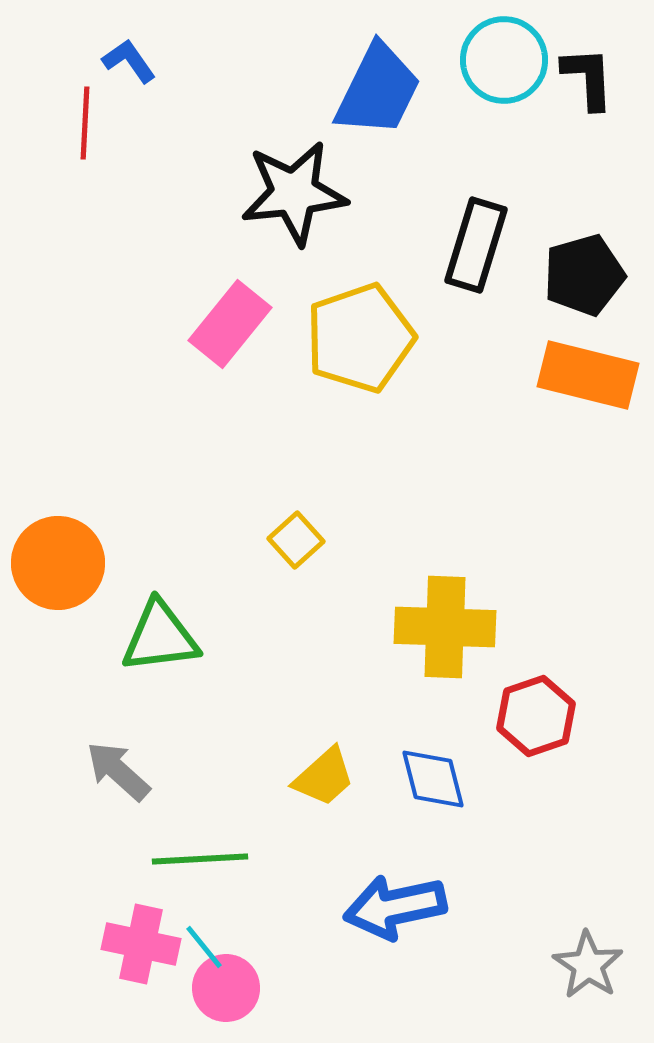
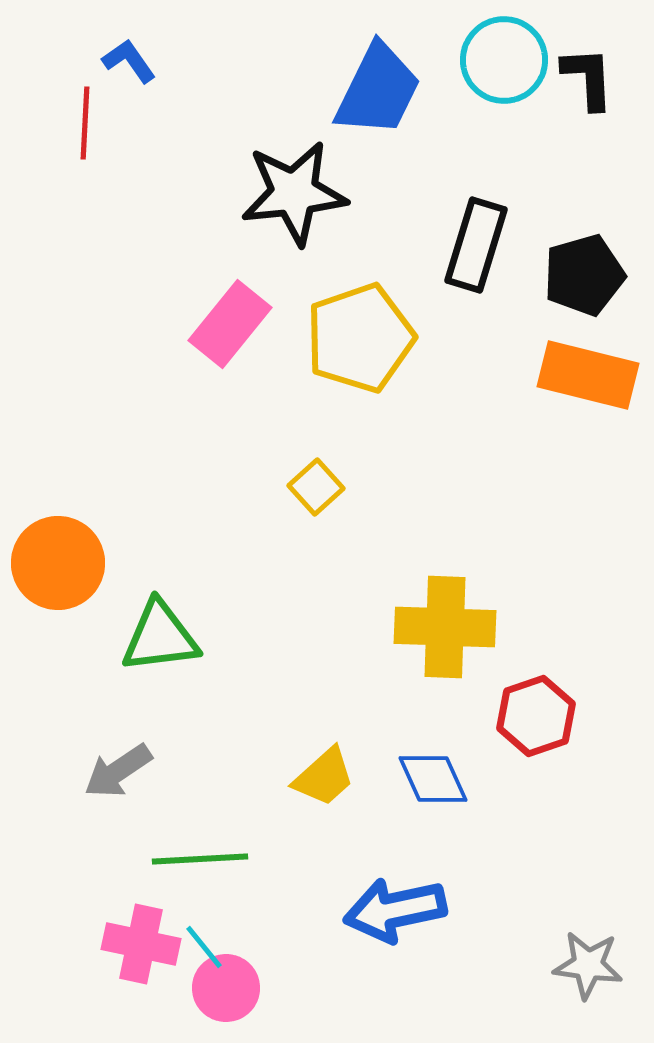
yellow square: moved 20 px right, 53 px up
gray arrow: rotated 76 degrees counterclockwise
blue diamond: rotated 10 degrees counterclockwise
blue arrow: moved 3 px down
gray star: rotated 26 degrees counterclockwise
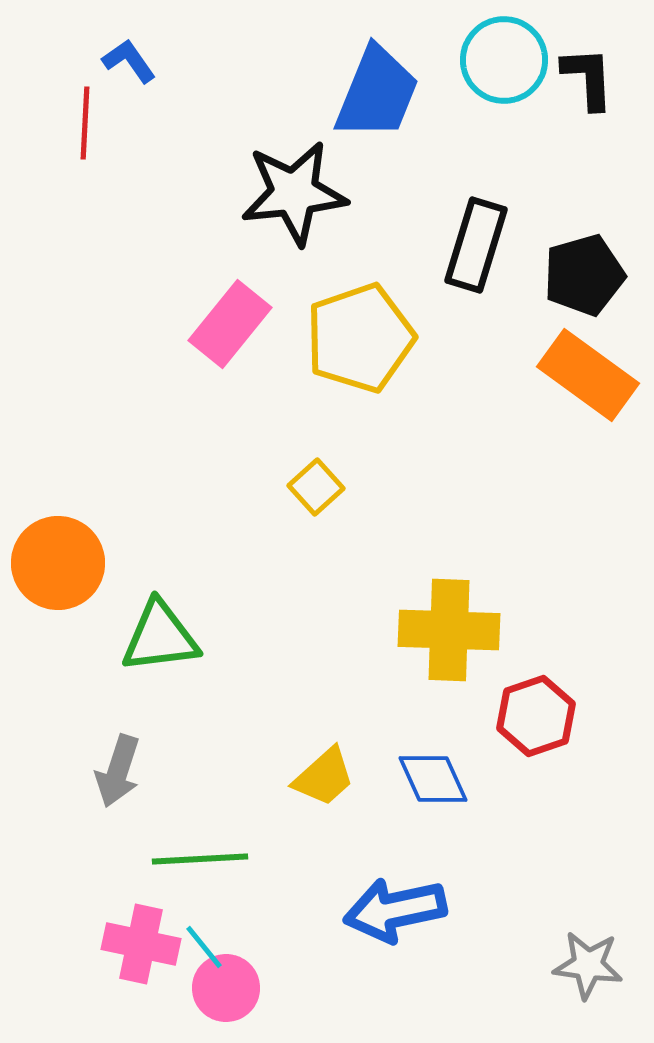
blue trapezoid: moved 1 px left, 3 px down; rotated 4 degrees counterclockwise
orange rectangle: rotated 22 degrees clockwise
yellow cross: moved 4 px right, 3 px down
gray arrow: rotated 38 degrees counterclockwise
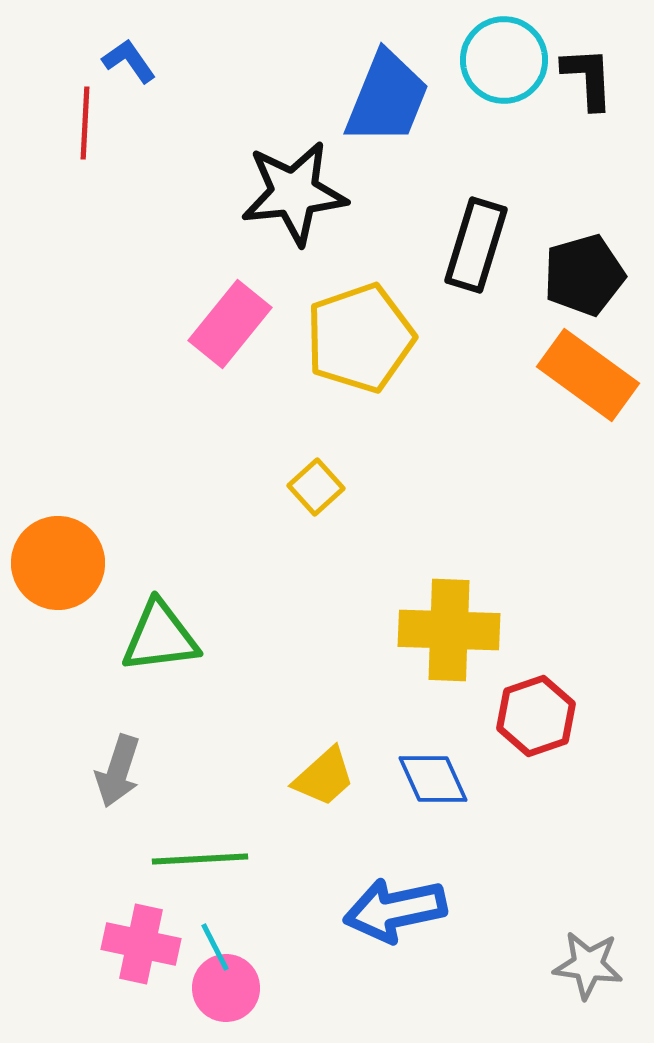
blue trapezoid: moved 10 px right, 5 px down
cyan line: moved 11 px right; rotated 12 degrees clockwise
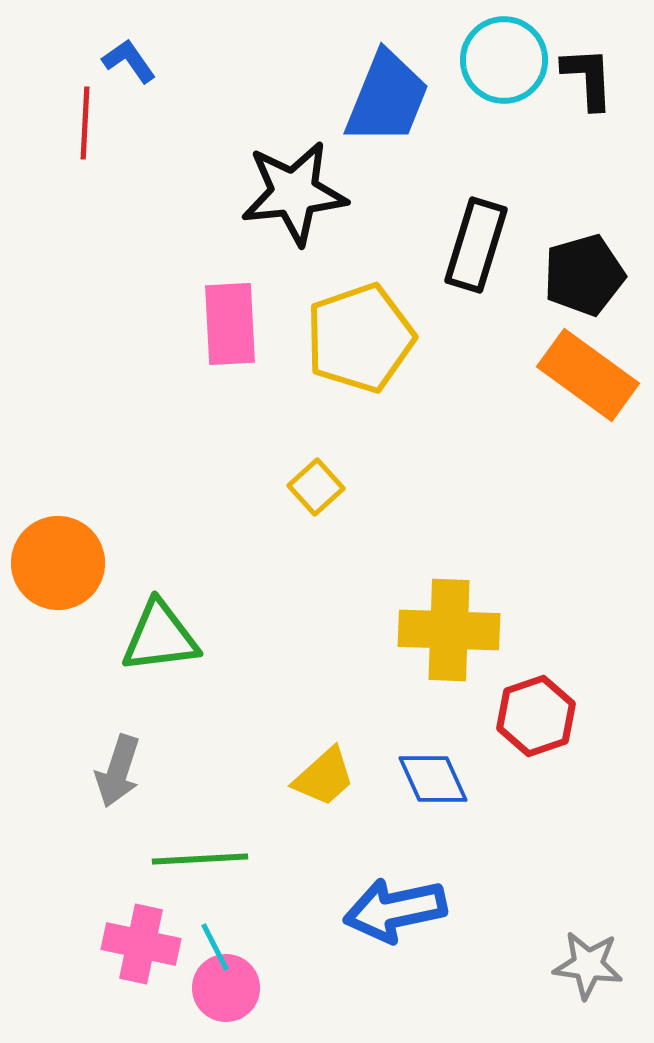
pink rectangle: rotated 42 degrees counterclockwise
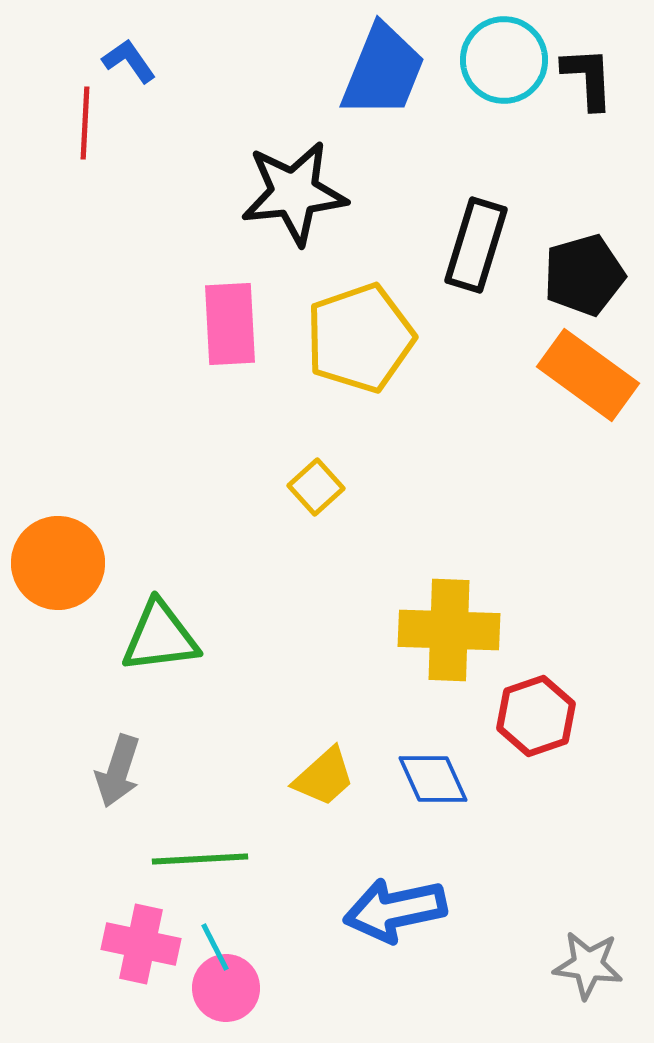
blue trapezoid: moved 4 px left, 27 px up
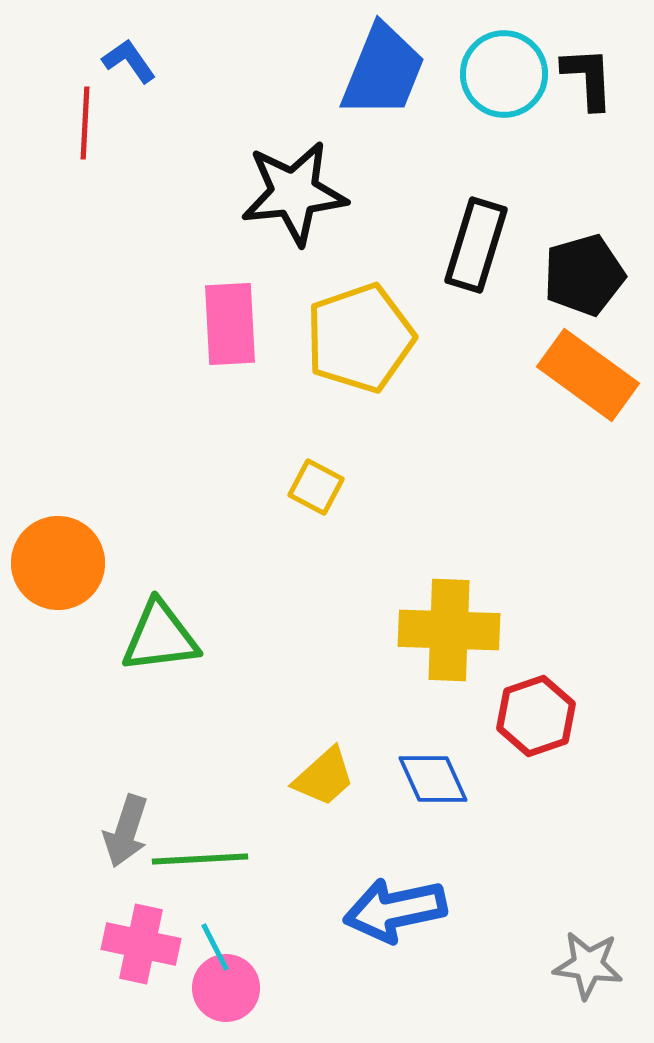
cyan circle: moved 14 px down
yellow square: rotated 20 degrees counterclockwise
gray arrow: moved 8 px right, 60 px down
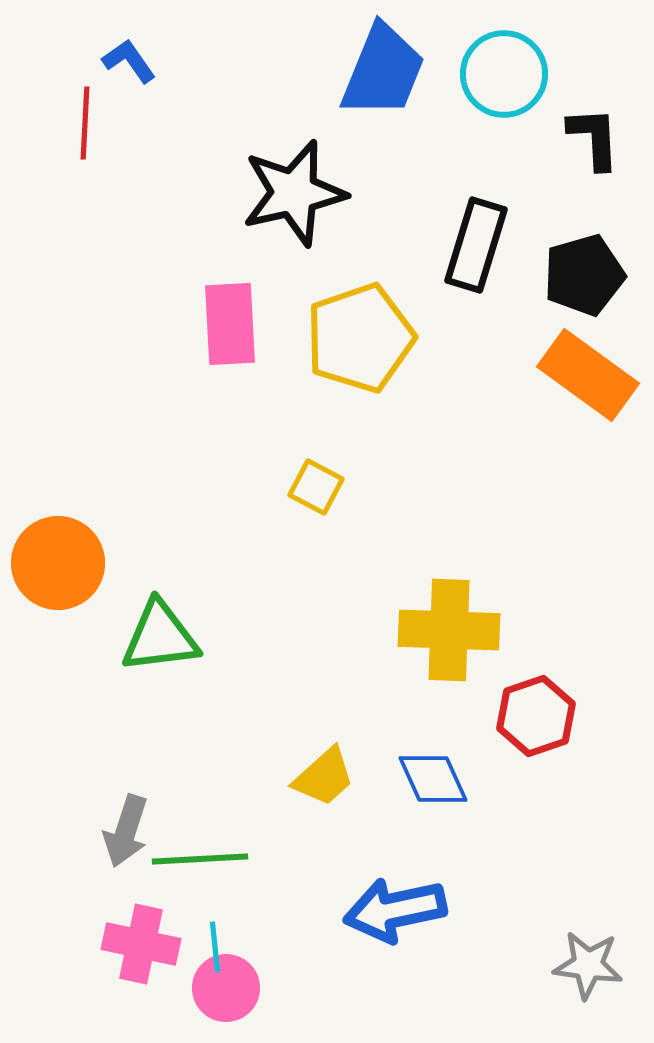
black L-shape: moved 6 px right, 60 px down
black star: rotated 7 degrees counterclockwise
cyan line: rotated 21 degrees clockwise
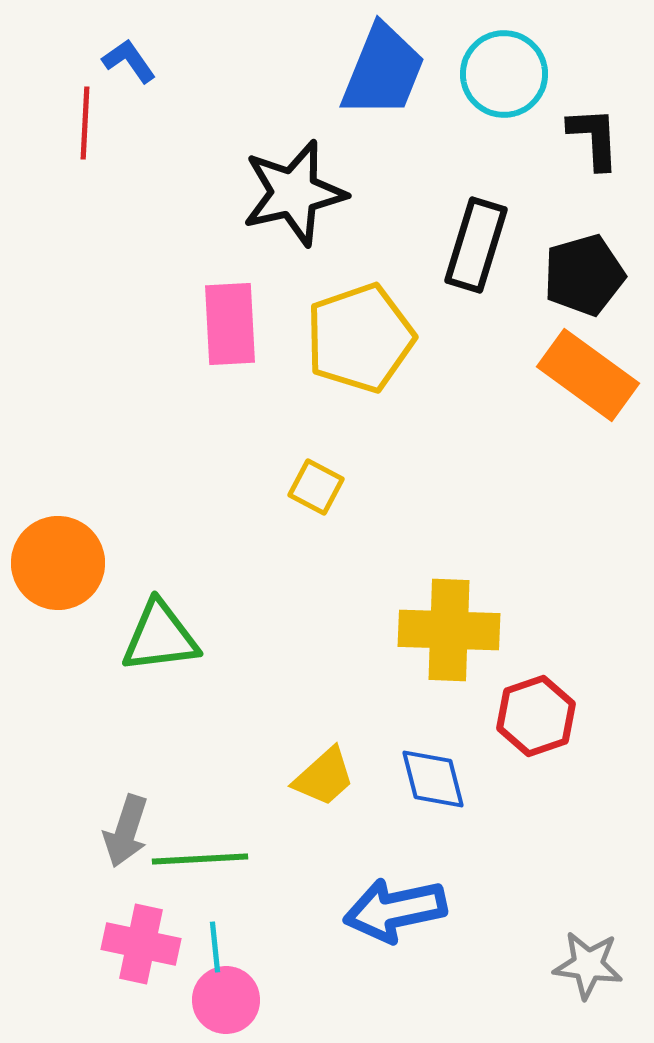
blue diamond: rotated 10 degrees clockwise
pink circle: moved 12 px down
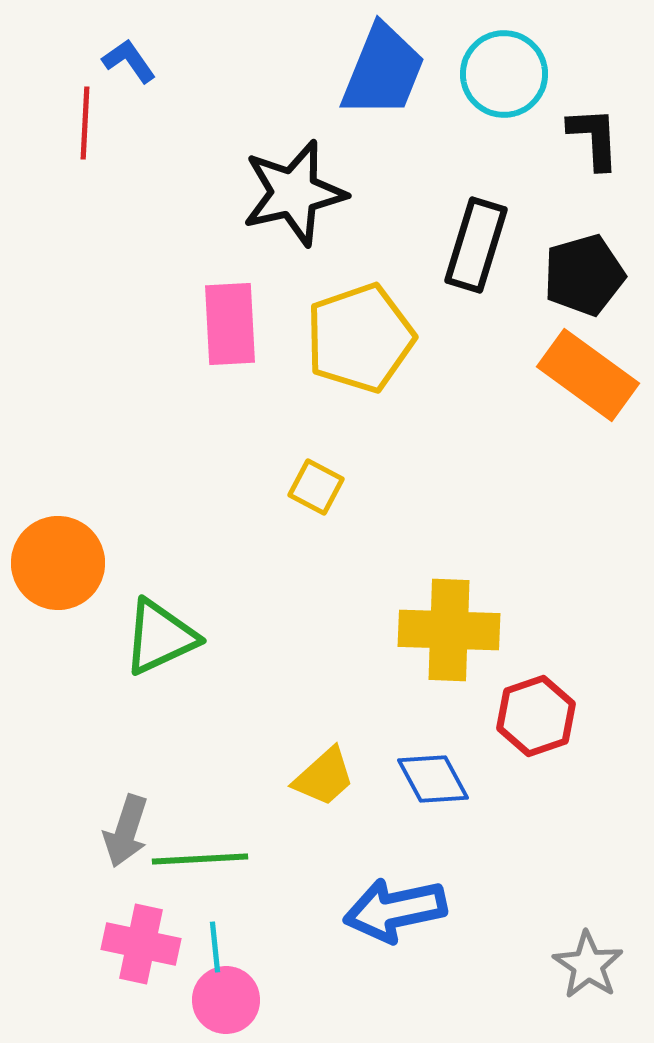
green triangle: rotated 18 degrees counterclockwise
blue diamond: rotated 14 degrees counterclockwise
gray star: rotated 26 degrees clockwise
